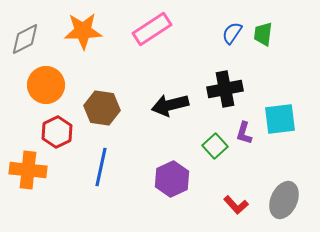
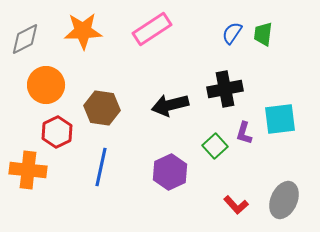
purple hexagon: moved 2 px left, 7 px up
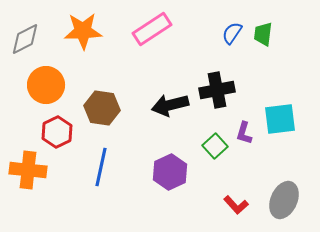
black cross: moved 8 px left, 1 px down
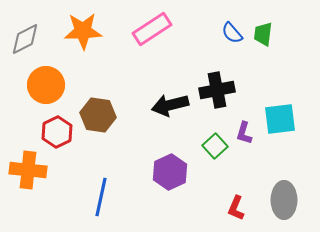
blue semicircle: rotated 75 degrees counterclockwise
brown hexagon: moved 4 px left, 7 px down
blue line: moved 30 px down
gray ellipse: rotated 24 degrees counterclockwise
red L-shape: moved 3 px down; rotated 65 degrees clockwise
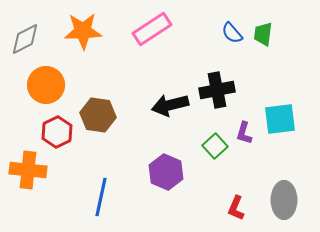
purple hexagon: moved 4 px left; rotated 12 degrees counterclockwise
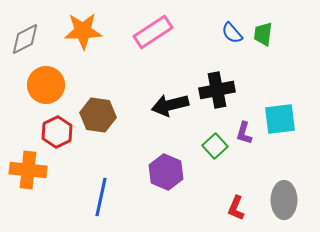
pink rectangle: moved 1 px right, 3 px down
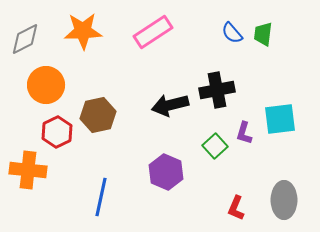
brown hexagon: rotated 20 degrees counterclockwise
